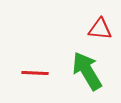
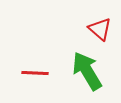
red triangle: rotated 35 degrees clockwise
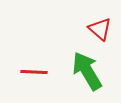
red line: moved 1 px left, 1 px up
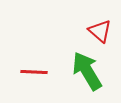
red triangle: moved 2 px down
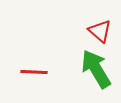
green arrow: moved 9 px right, 2 px up
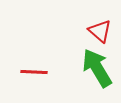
green arrow: moved 1 px right, 1 px up
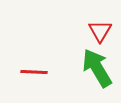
red triangle: rotated 20 degrees clockwise
